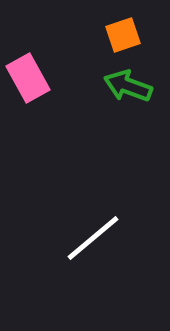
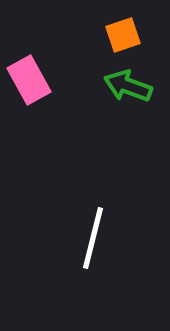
pink rectangle: moved 1 px right, 2 px down
white line: rotated 36 degrees counterclockwise
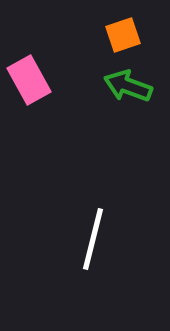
white line: moved 1 px down
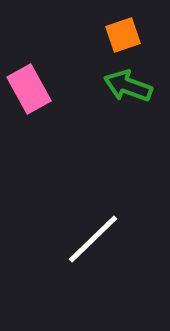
pink rectangle: moved 9 px down
white line: rotated 32 degrees clockwise
